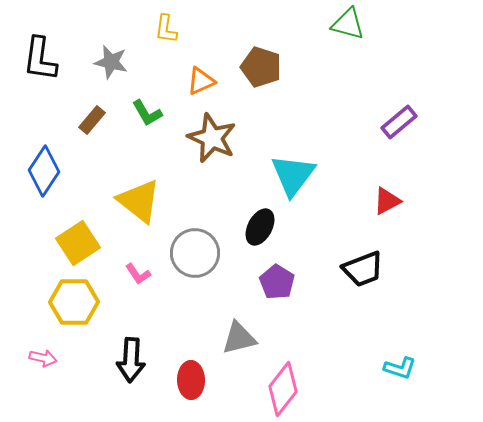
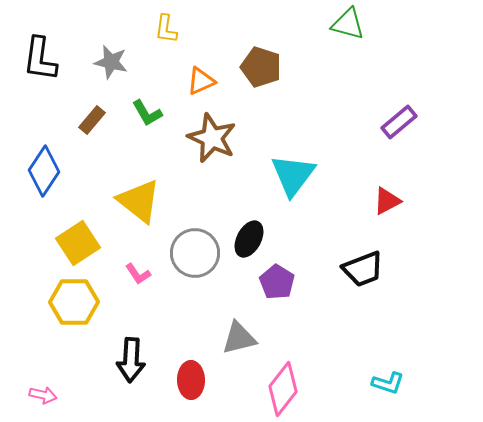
black ellipse: moved 11 px left, 12 px down
pink arrow: moved 37 px down
cyan L-shape: moved 12 px left, 15 px down
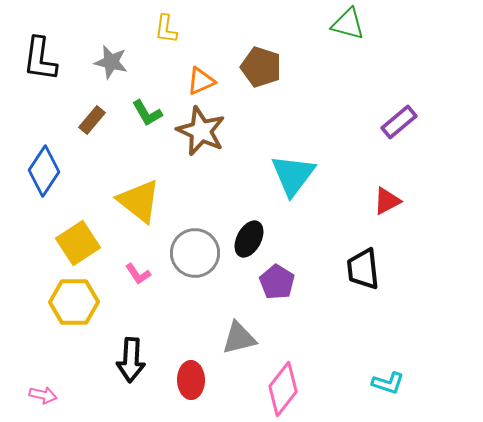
brown star: moved 11 px left, 7 px up
black trapezoid: rotated 105 degrees clockwise
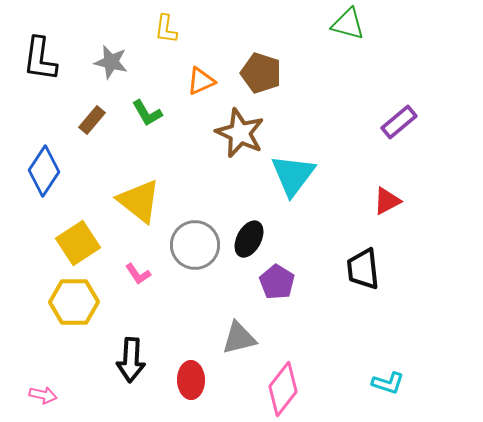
brown pentagon: moved 6 px down
brown star: moved 39 px right, 2 px down
gray circle: moved 8 px up
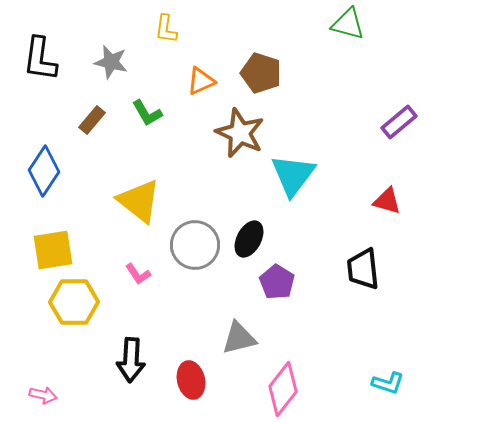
red triangle: rotated 44 degrees clockwise
yellow square: moved 25 px left, 7 px down; rotated 24 degrees clockwise
red ellipse: rotated 12 degrees counterclockwise
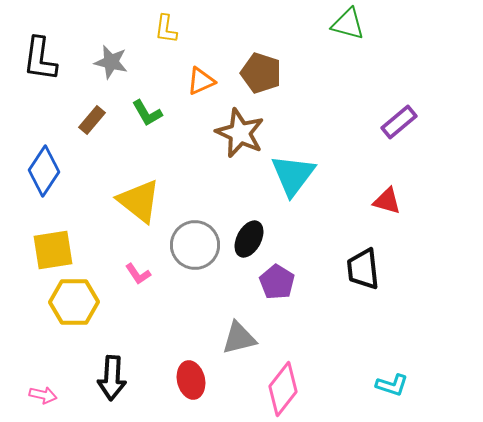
black arrow: moved 19 px left, 18 px down
cyan L-shape: moved 4 px right, 2 px down
